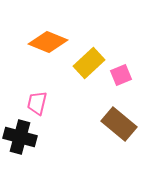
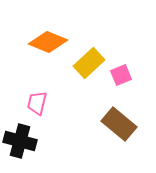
black cross: moved 4 px down
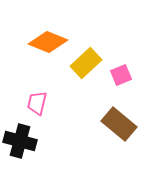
yellow rectangle: moved 3 px left
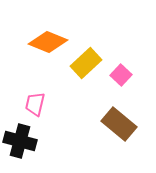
pink square: rotated 25 degrees counterclockwise
pink trapezoid: moved 2 px left, 1 px down
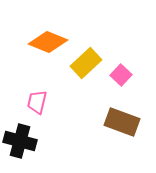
pink trapezoid: moved 2 px right, 2 px up
brown rectangle: moved 3 px right, 2 px up; rotated 20 degrees counterclockwise
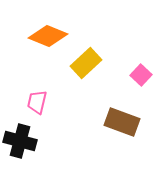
orange diamond: moved 6 px up
pink square: moved 20 px right
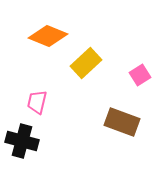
pink square: moved 1 px left; rotated 15 degrees clockwise
black cross: moved 2 px right
